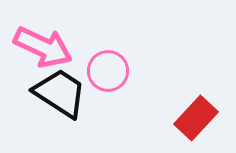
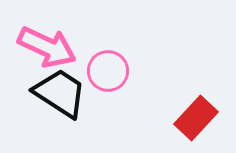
pink arrow: moved 4 px right
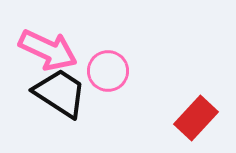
pink arrow: moved 1 px right, 3 px down
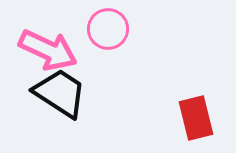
pink circle: moved 42 px up
red rectangle: rotated 57 degrees counterclockwise
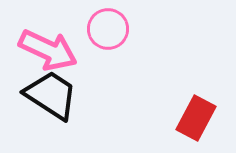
black trapezoid: moved 9 px left, 2 px down
red rectangle: rotated 42 degrees clockwise
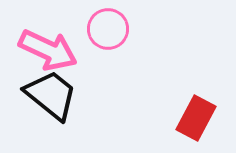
black trapezoid: rotated 6 degrees clockwise
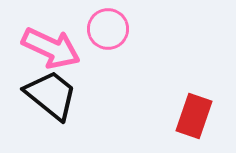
pink arrow: moved 3 px right, 2 px up
red rectangle: moved 2 px left, 2 px up; rotated 9 degrees counterclockwise
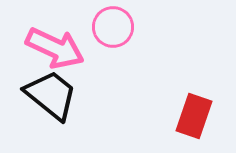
pink circle: moved 5 px right, 2 px up
pink arrow: moved 4 px right
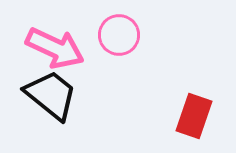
pink circle: moved 6 px right, 8 px down
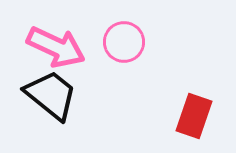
pink circle: moved 5 px right, 7 px down
pink arrow: moved 1 px right, 1 px up
